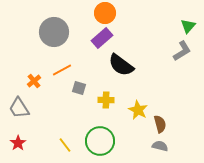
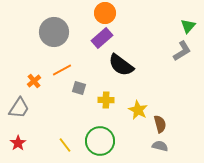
gray trapezoid: rotated 115 degrees counterclockwise
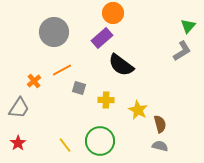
orange circle: moved 8 px right
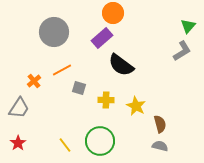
yellow star: moved 2 px left, 4 px up
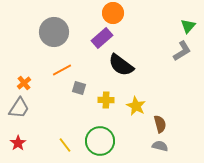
orange cross: moved 10 px left, 2 px down
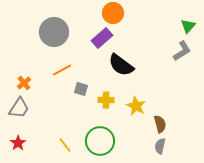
gray square: moved 2 px right, 1 px down
gray semicircle: rotated 91 degrees counterclockwise
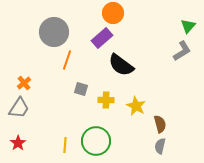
orange line: moved 5 px right, 10 px up; rotated 42 degrees counterclockwise
green circle: moved 4 px left
yellow line: rotated 42 degrees clockwise
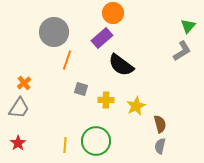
yellow star: rotated 18 degrees clockwise
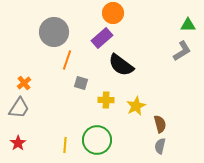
green triangle: moved 1 px up; rotated 49 degrees clockwise
gray square: moved 6 px up
green circle: moved 1 px right, 1 px up
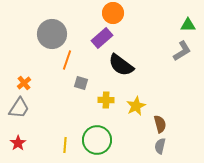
gray circle: moved 2 px left, 2 px down
